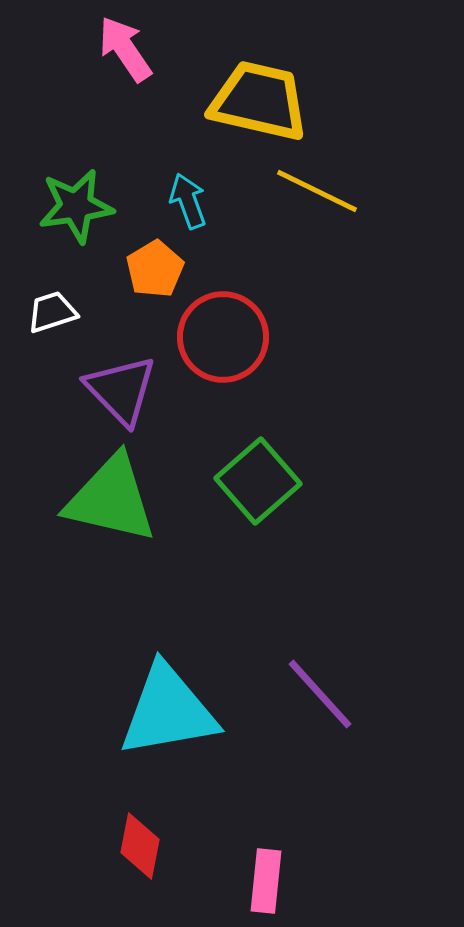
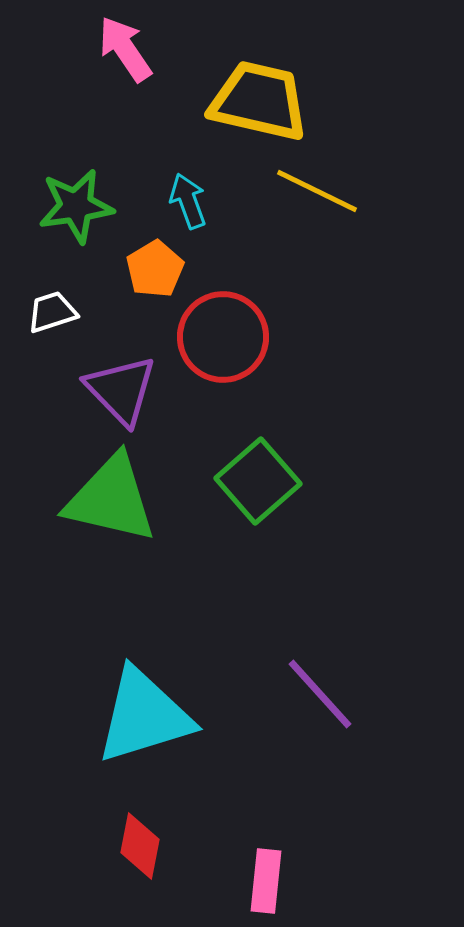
cyan triangle: moved 24 px left, 5 px down; rotated 7 degrees counterclockwise
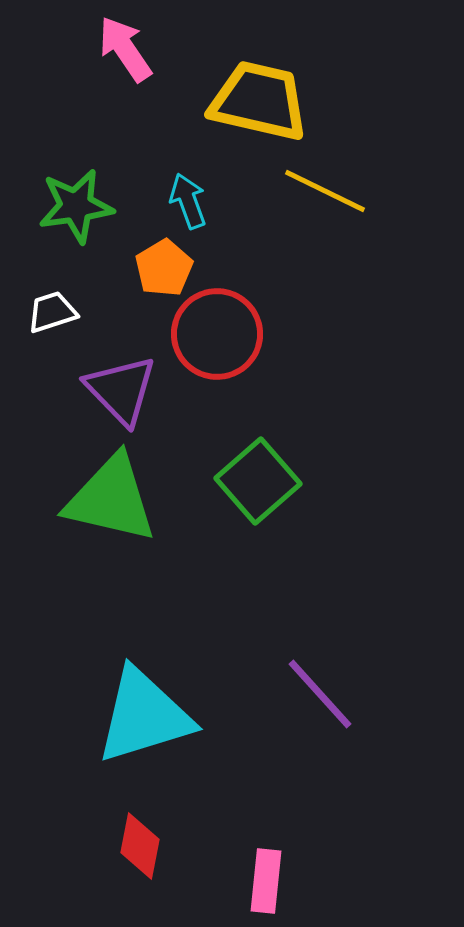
yellow line: moved 8 px right
orange pentagon: moved 9 px right, 1 px up
red circle: moved 6 px left, 3 px up
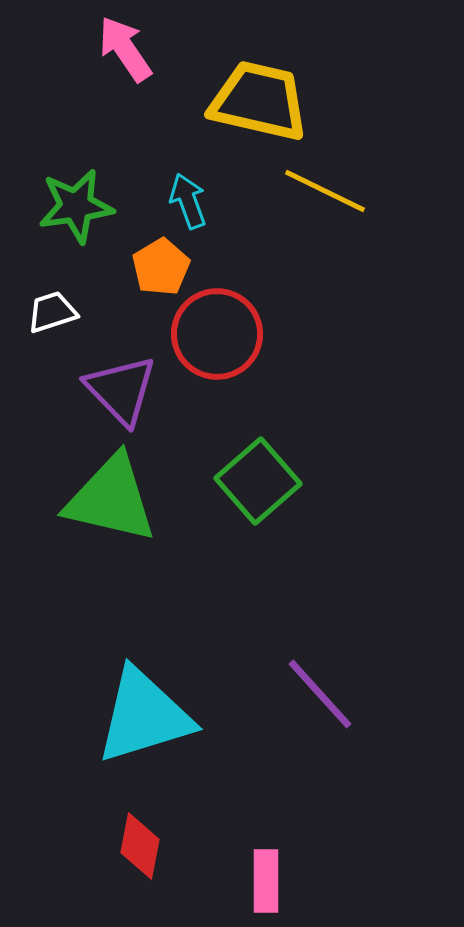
orange pentagon: moved 3 px left, 1 px up
pink rectangle: rotated 6 degrees counterclockwise
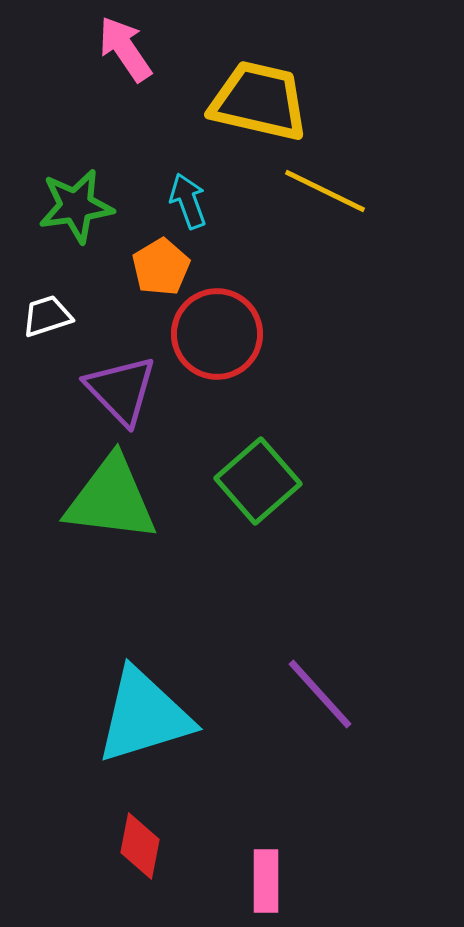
white trapezoid: moved 5 px left, 4 px down
green triangle: rotated 6 degrees counterclockwise
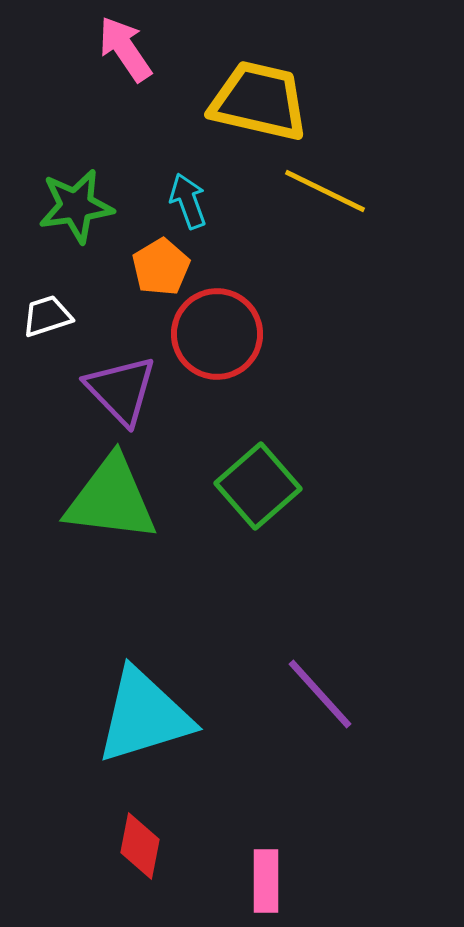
green square: moved 5 px down
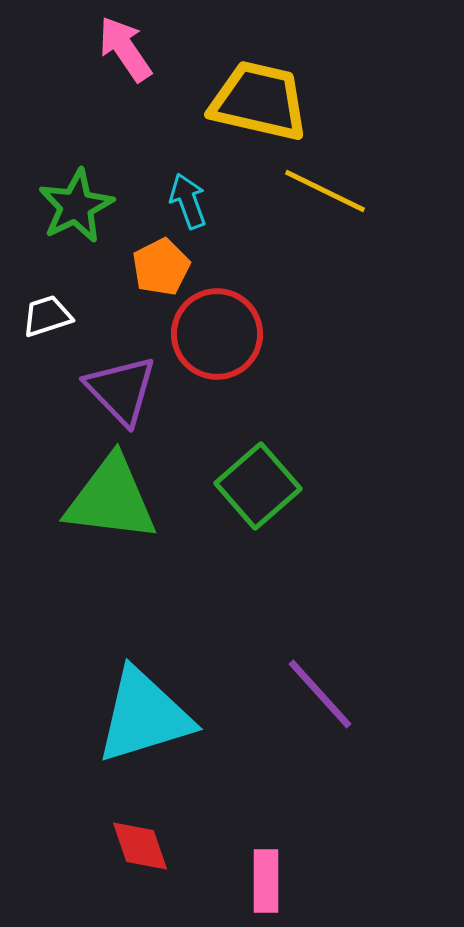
green star: rotated 18 degrees counterclockwise
orange pentagon: rotated 4 degrees clockwise
red diamond: rotated 30 degrees counterclockwise
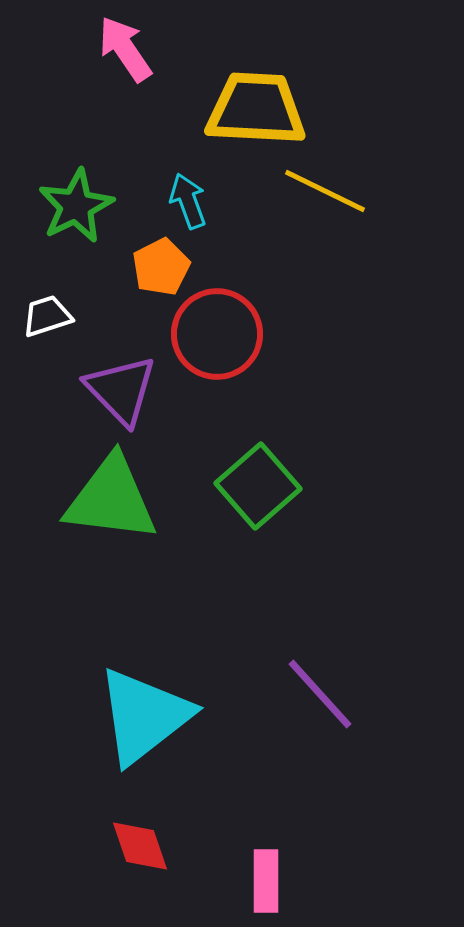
yellow trapezoid: moved 3 px left, 8 px down; rotated 10 degrees counterclockwise
cyan triangle: rotated 21 degrees counterclockwise
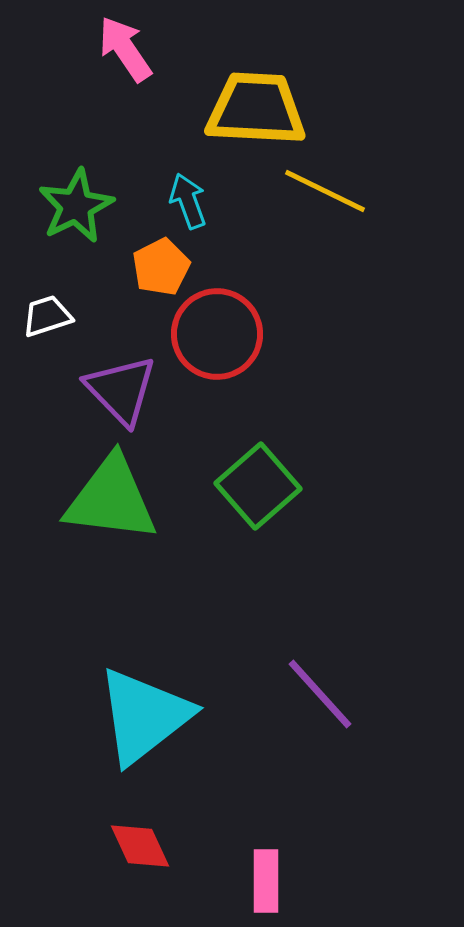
red diamond: rotated 6 degrees counterclockwise
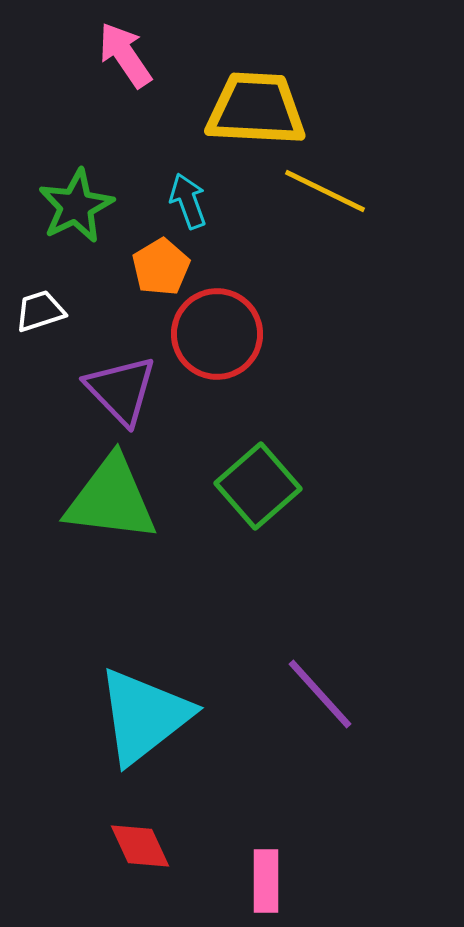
pink arrow: moved 6 px down
orange pentagon: rotated 4 degrees counterclockwise
white trapezoid: moved 7 px left, 5 px up
